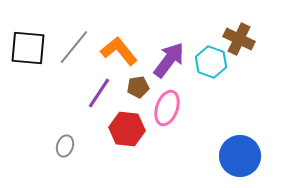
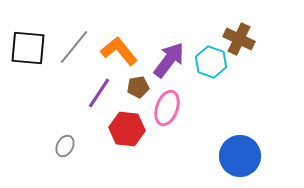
gray ellipse: rotated 10 degrees clockwise
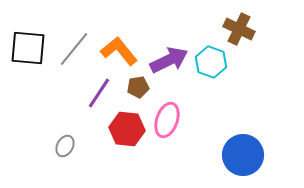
brown cross: moved 10 px up
gray line: moved 2 px down
purple arrow: rotated 27 degrees clockwise
pink ellipse: moved 12 px down
blue circle: moved 3 px right, 1 px up
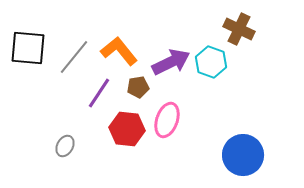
gray line: moved 8 px down
purple arrow: moved 2 px right, 2 px down
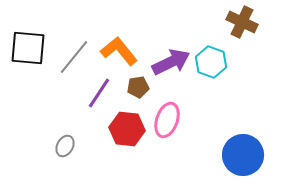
brown cross: moved 3 px right, 7 px up
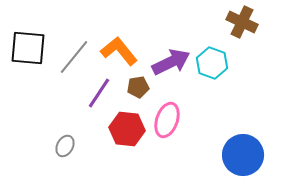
cyan hexagon: moved 1 px right, 1 px down
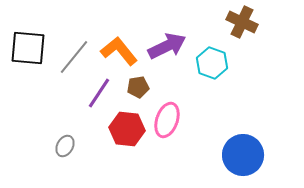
purple arrow: moved 4 px left, 16 px up
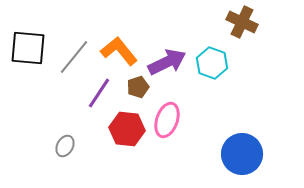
purple arrow: moved 16 px down
brown pentagon: rotated 10 degrees counterclockwise
blue circle: moved 1 px left, 1 px up
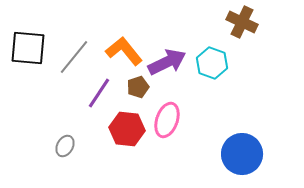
orange L-shape: moved 5 px right
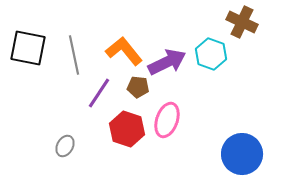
black square: rotated 6 degrees clockwise
gray line: moved 2 px up; rotated 51 degrees counterclockwise
cyan hexagon: moved 1 px left, 9 px up
brown pentagon: rotated 25 degrees clockwise
red hexagon: rotated 12 degrees clockwise
